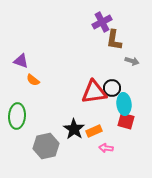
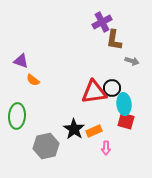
pink arrow: rotated 96 degrees counterclockwise
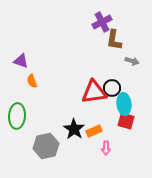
orange semicircle: moved 1 px left, 1 px down; rotated 32 degrees clockwise
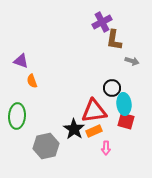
red triangle: moved 19 px down
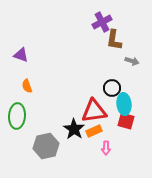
purple triangle: moved 6 px up
orange semicircle: moved 5 px left, 5 px down
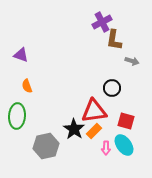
cyan ellipse: moved 41 px down; rotated 30 degrees counterclockwise
orange rectangle: rotated 21 degrees counterclockwise
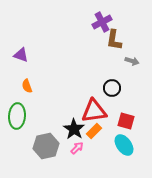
pink arrow: moved 29 px left; rotated 136 degrees counterclockwise
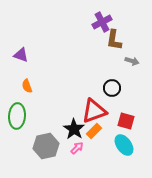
red triangle: rotated 12 degrees counterclockwise
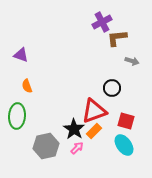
brown L-shape: moved 3 px right, 2 px up; rotated 75 degrees clockwise
